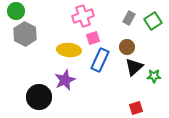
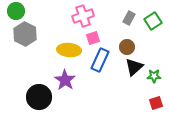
purple star: rotated 15 degrees counterclockwise
red square: moved 20 px right, 5 px up
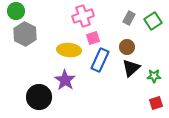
black triangle: moved 3 px left, 1 px down
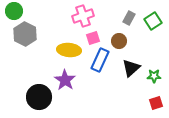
green circle: moved 2 px left
brown circle: moved 8 px left, 6 px up
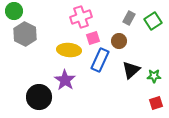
pink cross: moved 2 px left, 1 px down
black triangle: moved 2 px down
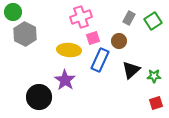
green circle: moved 1 px left, 1 px down
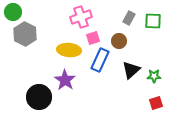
green square: rotated 36 degrees clockwise
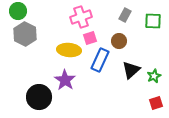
green circle: moved 5 px right, 1 px up
gray rectangle: moved 4 px left, 3 px up
pink square: moved 3 px left
green star: rotated 24 degrees counterclockwise
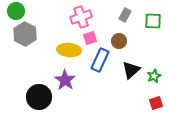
green circle: moved 2 px left
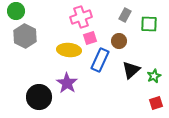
green square: moved 4 px left, 3 px down
gray hexagon: moved 2 px down
purple star: moved 2 px right, 3 px down
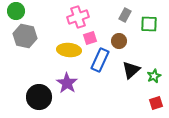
pink cross: moved 3 px left
gray hexagon: rotated 15 degrees counterclockwise
